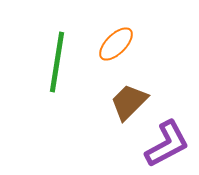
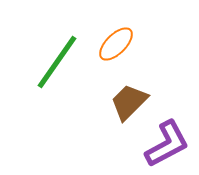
green line: rotated 26 degrees clockwise
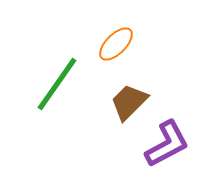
green line: moved 22 px down
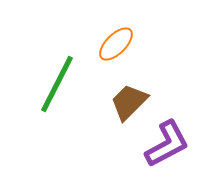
green line: rotated 8 degrees counterclockwise
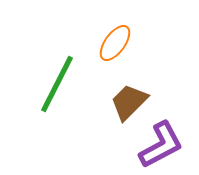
orange ellipse: moved 1 px left, 1 px up; rotated 9 degrees counterclockwise
purple L-shape: moved 6 px left, 1 px down
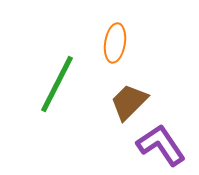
orange ellipse: rotated 27 degrees counterclockwise
purple L-shape: rotated 96 degrees counterclockwise
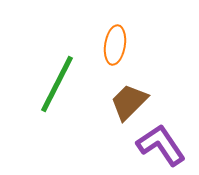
orange ellipse: moved 2 px down
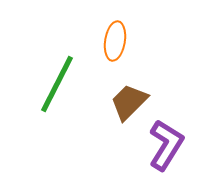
orange ellipse: moved 4 px up
purple L-shape: moved 5 px right; rotated 66 degrees clockwise
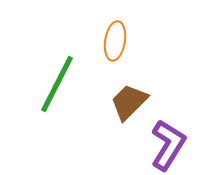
purple L-shape: moved 2 px right
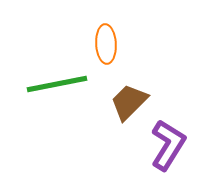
orange ellipse: moved 9 px left, 3 px down; rotated 12 degrees counterclockwise
green line: rotated 52 degrees clockwise
